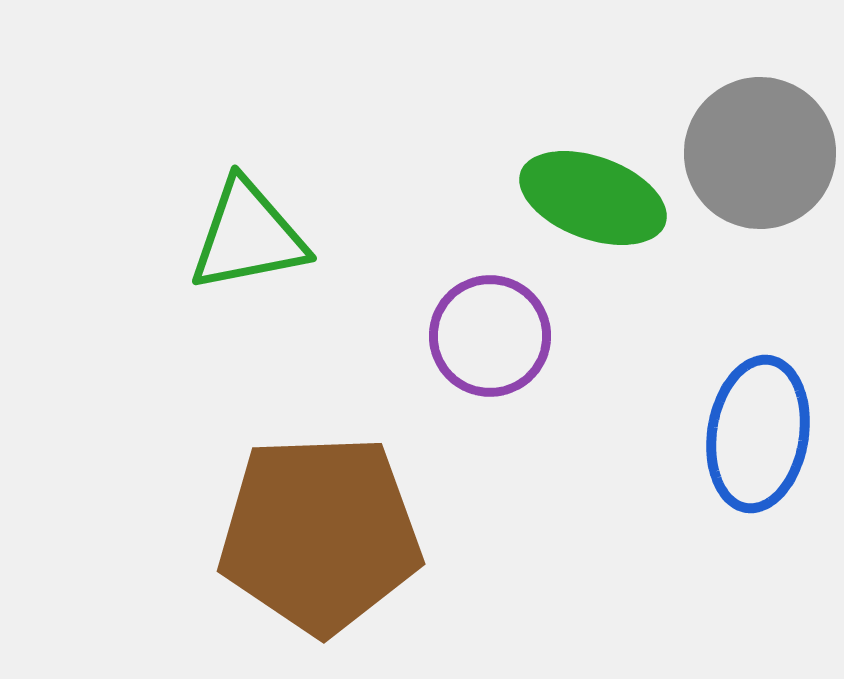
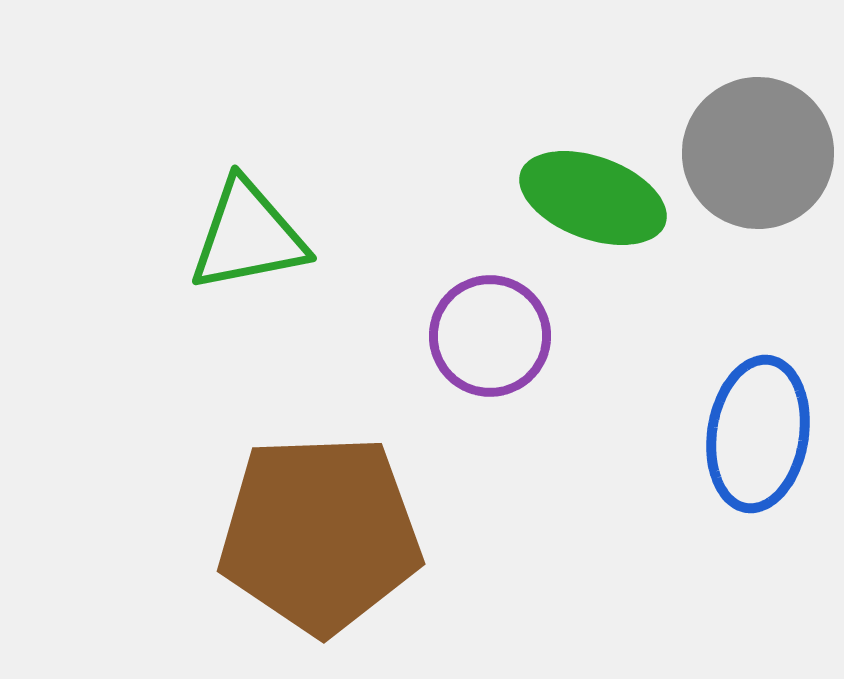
gray circle: moved 2 px left
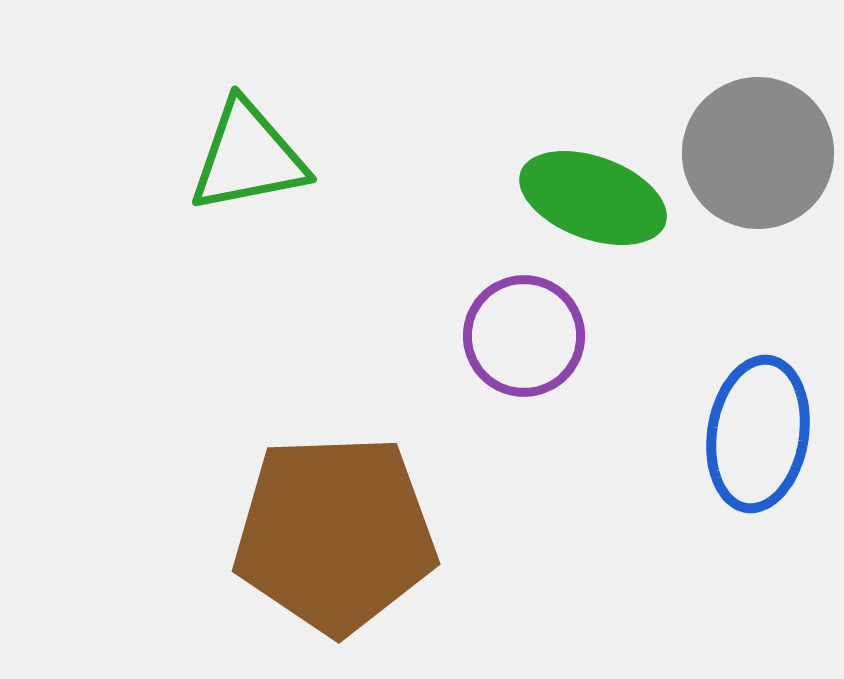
green triangle: moved 79 px up
purple circle: moved 34 px right
brown pentagon: moved 15 px right
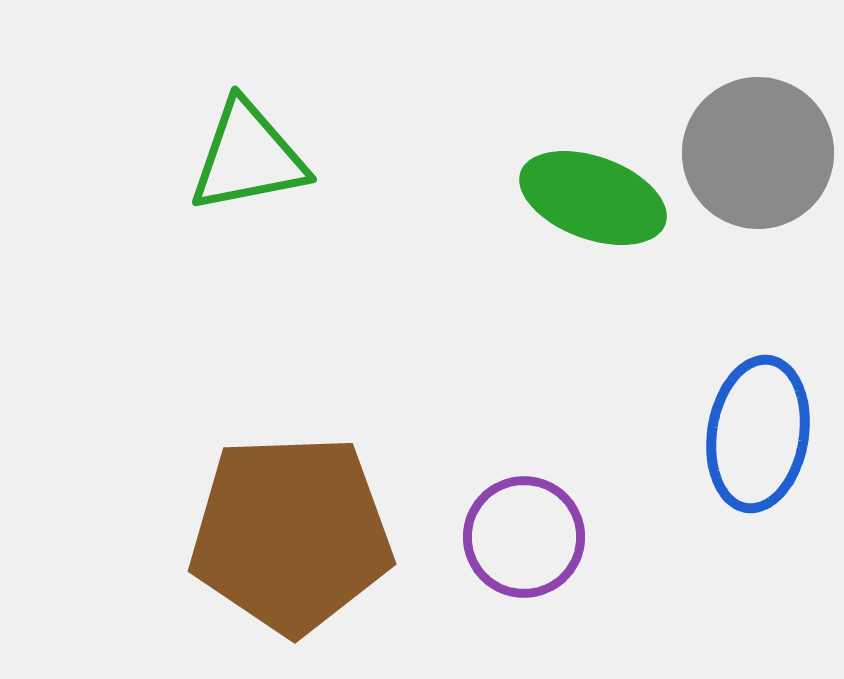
purple circle: moved 201 px down
brown pentagon: moved 44 px left
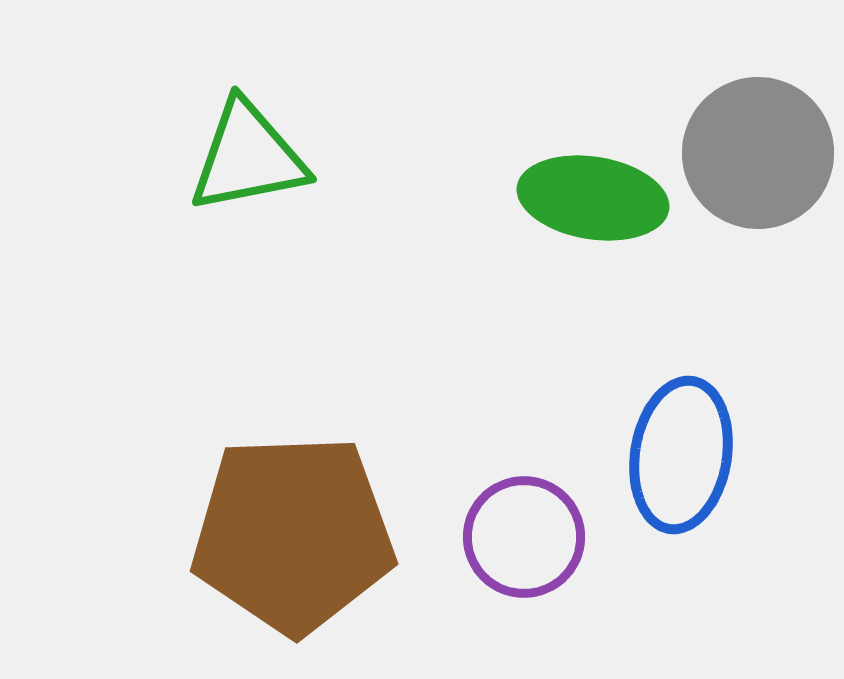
green ellipse: rotated 11 degrees counterclockwise
blue ellipse: moved 77 px left, 21 px down
brown pentagon: moved 2 px right
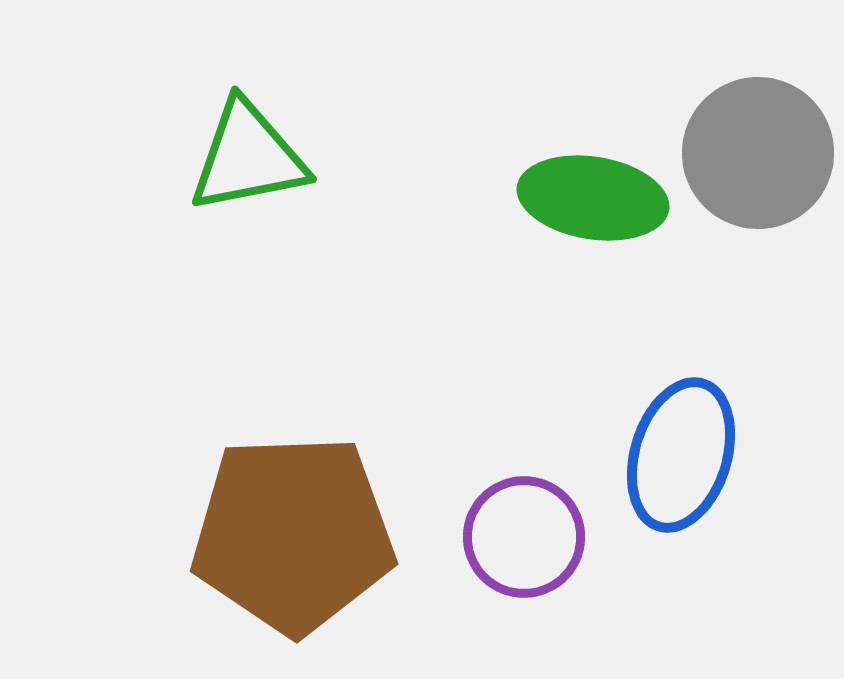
blue ellipse: rotated 8 degrees clockwise
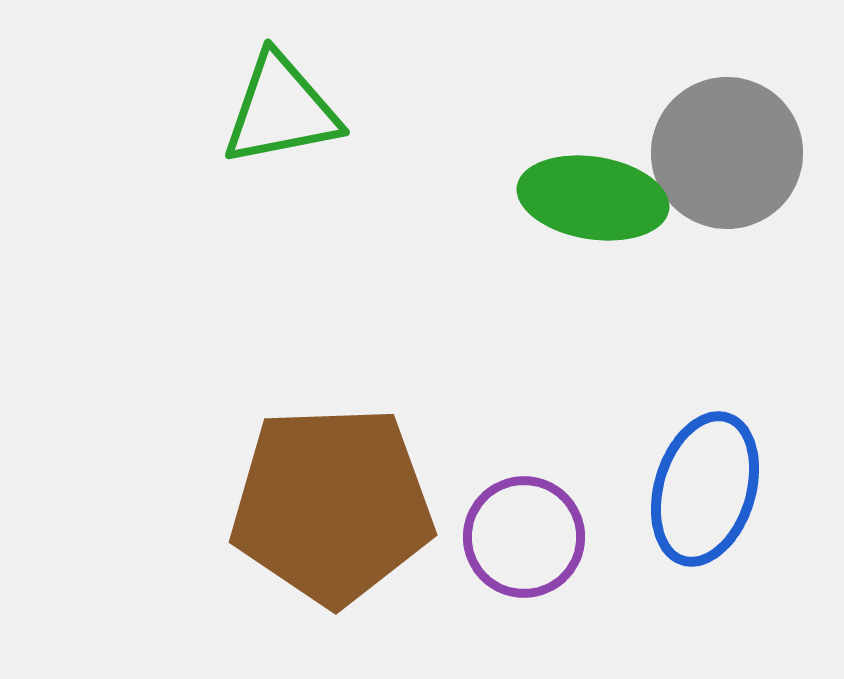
gray circle: moved 31 px left
green triangle: moved 33 px right, 47 px up
blue ellipse: moved 24 px right, 34 px down
brown pentagon: moved 39 px right, 29 px up
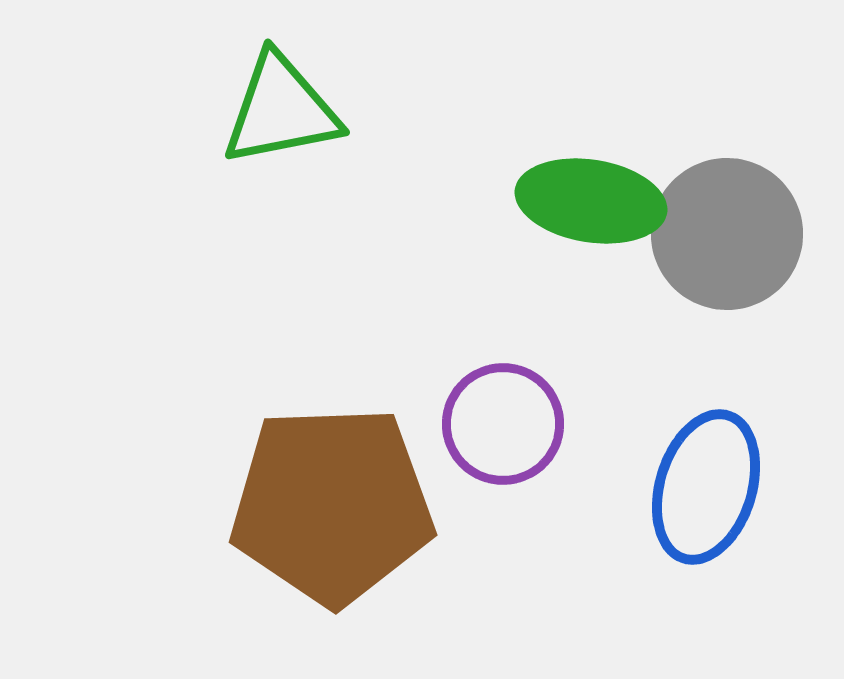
gray circle: moved 81 px down
green ellipse: moved 2 px left, 3 px down
blue ellipse: moved 1 px right, 2 px up
purple circle: moved 21 px left, 113 px up
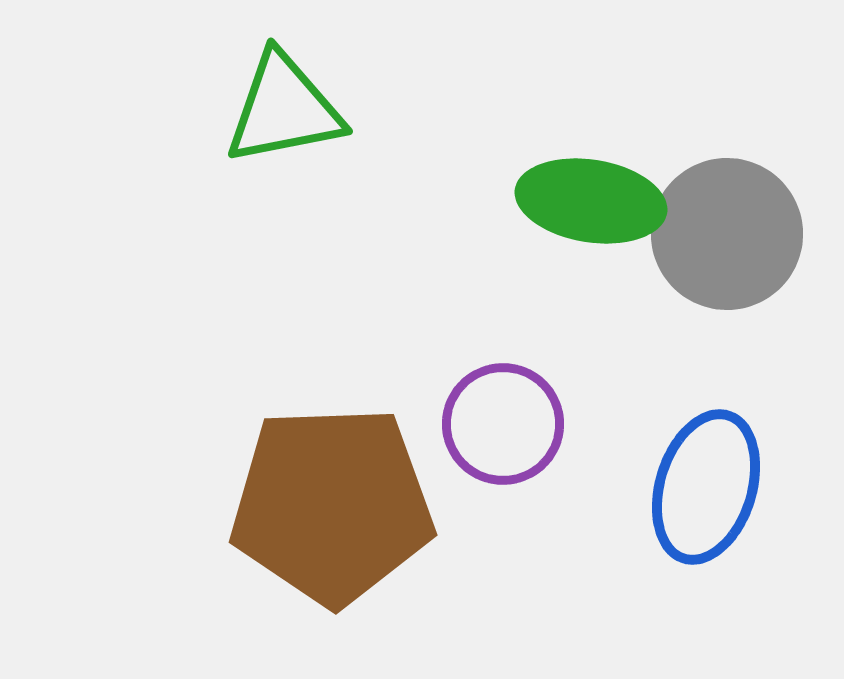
green triangle: moved 3 px right, 1 px up
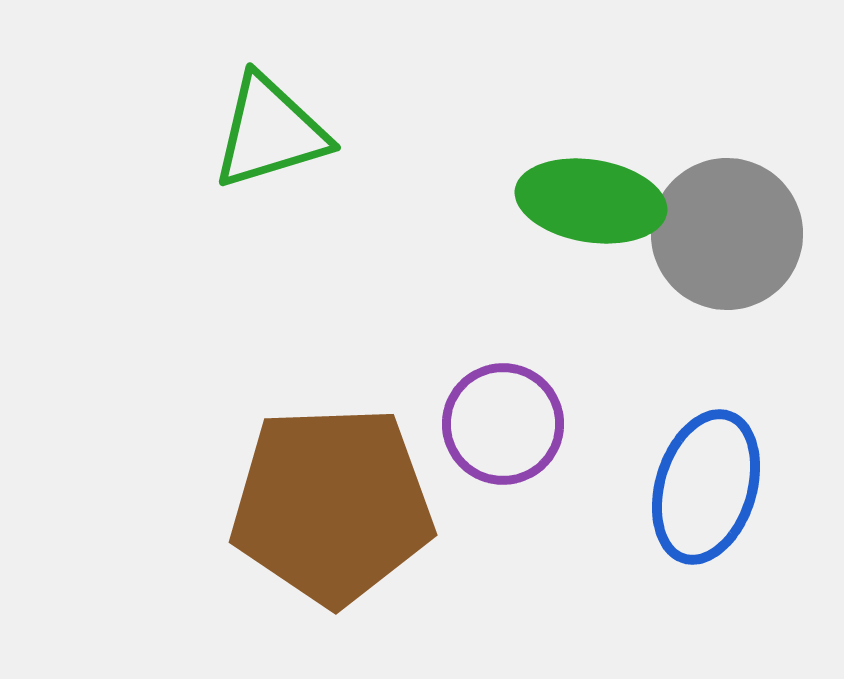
green triangle: moved 14 px left, 23 px down; rotated 6 degrees counterclockwise
